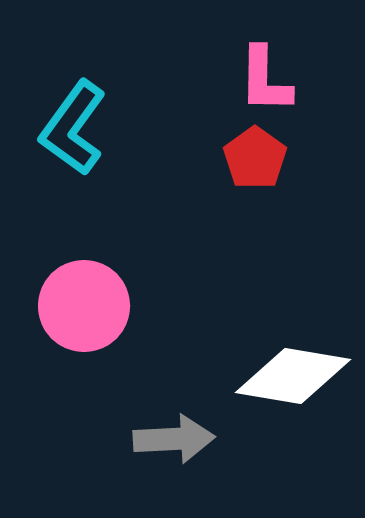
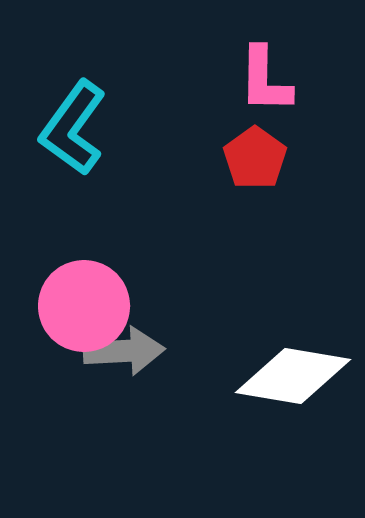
gray arrow: moved 50 px left, 88 px up
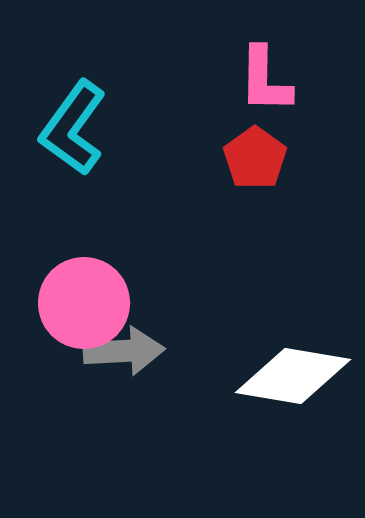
pink circle: moved 3 px up
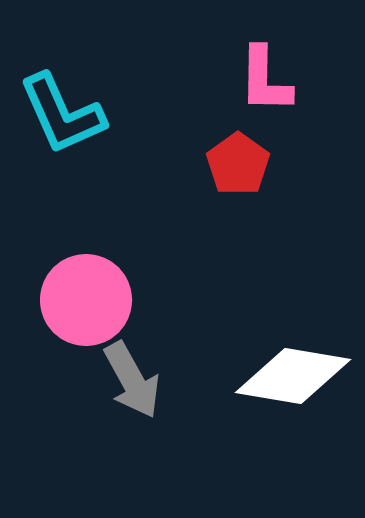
cyan L-shape: moved 11 px left, 14 px up; rotated 60 degrees counterclockwise
red pentagon: moved 17 px left, 6 px down
pink circle: moved 2 px right, 3 px up
gray arrow: moved 8 px right, 29 px down; rotated 64 degrees clockwise
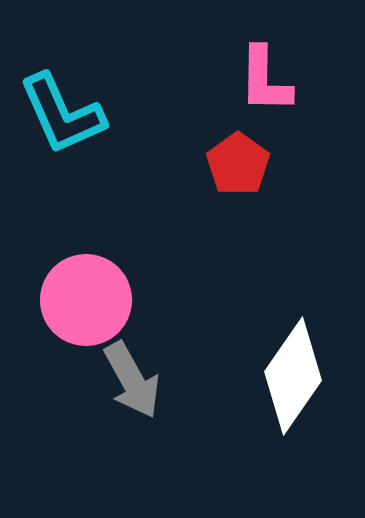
white diamond: rotated 65 degrees counterclockwise
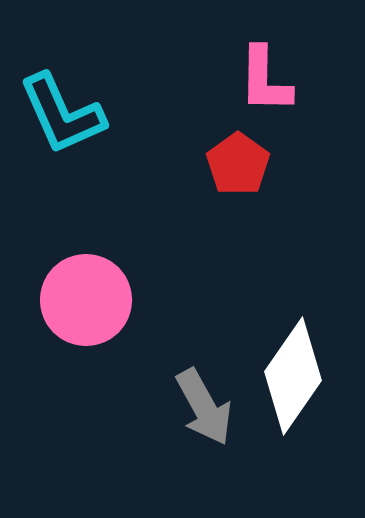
gray arrow: moved 72 px right, 27 px down
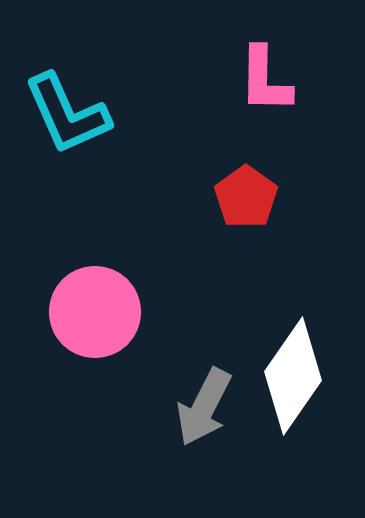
cyan L-shape: moved 5 px right
red pentagon: moved 8 px right, 33 px down
pink circle: moved 9 px right, 12 px down
gray arrow: rotated 56 degrees clockwise
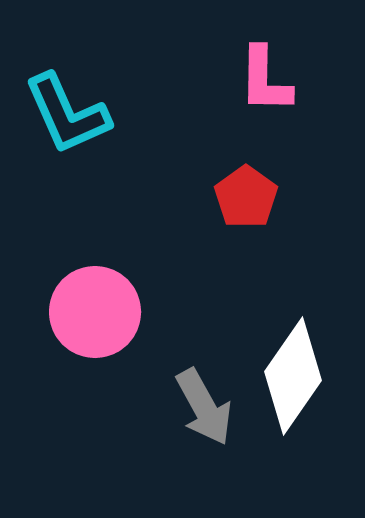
gray arrow: rotated 56 degrees counterclockwise
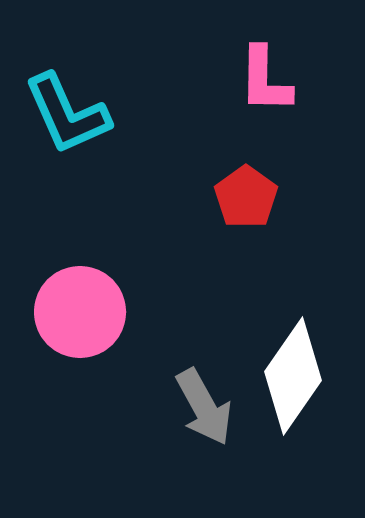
pink circle: moved 15 px left
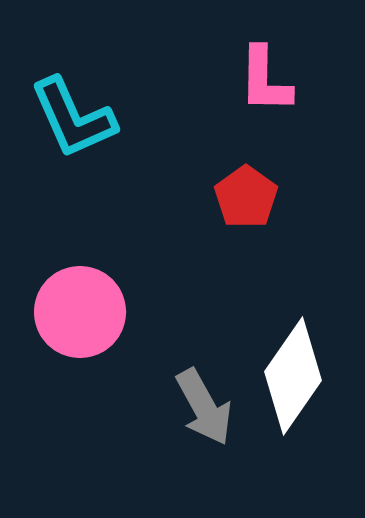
cyan L-shape: moved 6 px right, 4 px down
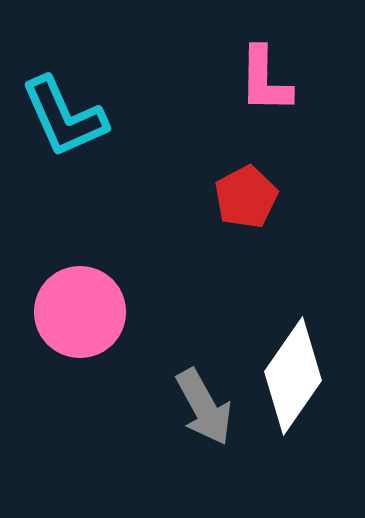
cyan L-shape: moved 9 px left, 1 px up
red pentagon: rotated 8 degrees clockwise
